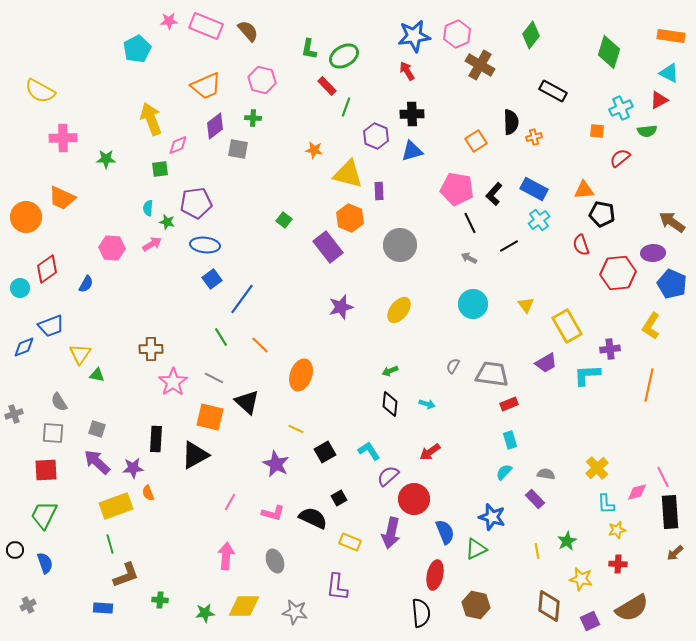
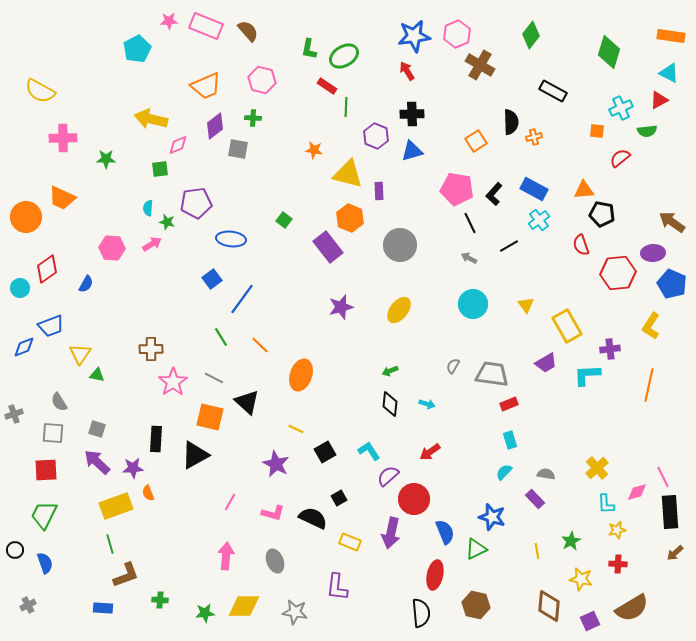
red rectangle at (327, 86): rotated 12 degrees counterclockwise
green line at (346, 107): rotated 18 degrees counterclockwise
yellow arrow at (151, 119): rotated 56 degrees counterclockwise
blue ellipse at (205, 245): moved 26 px right, 6 px up
green star at (567, 541): moved 4 px right
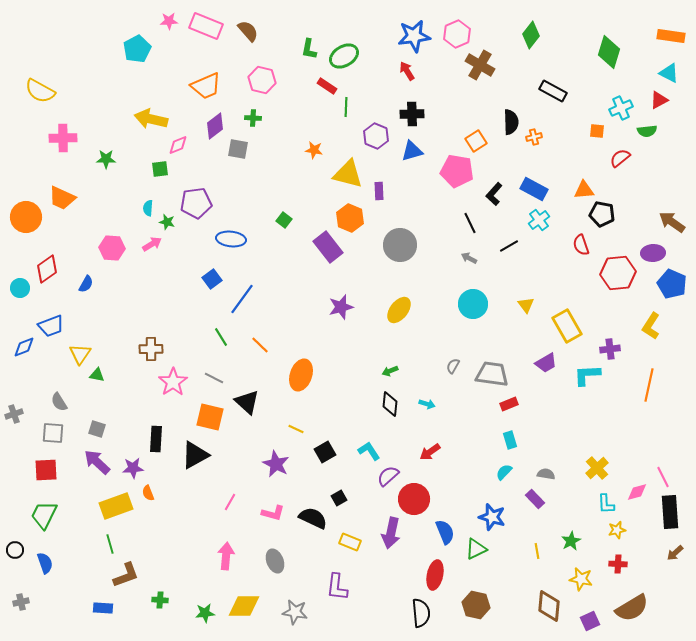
pink pentagon at (457, 189): moved 18 px up
gray cross at (28, 605): moved 7 px left, 3 px up; rotated 14 degrees clockwise
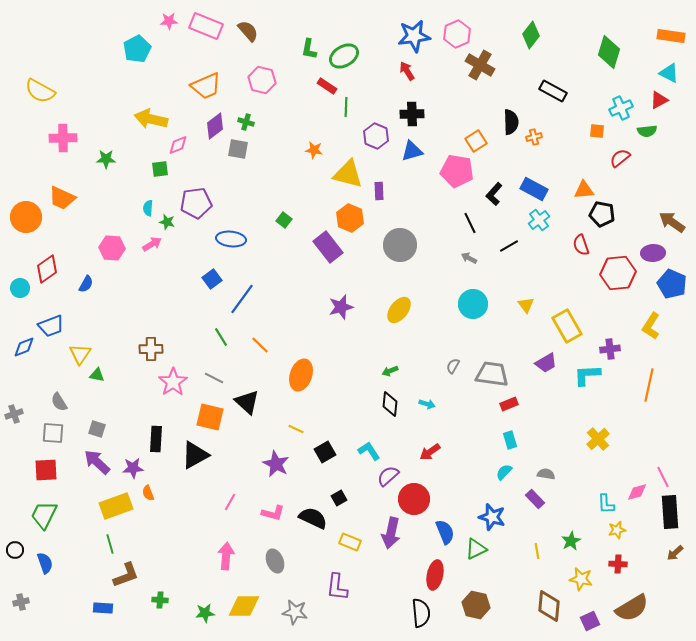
green cross at (253, 118): moved 7 px left, 4 px down; rotated 14 degrees clockwise
yellow cross at (597, 468): moved 1 px right, 29 px up
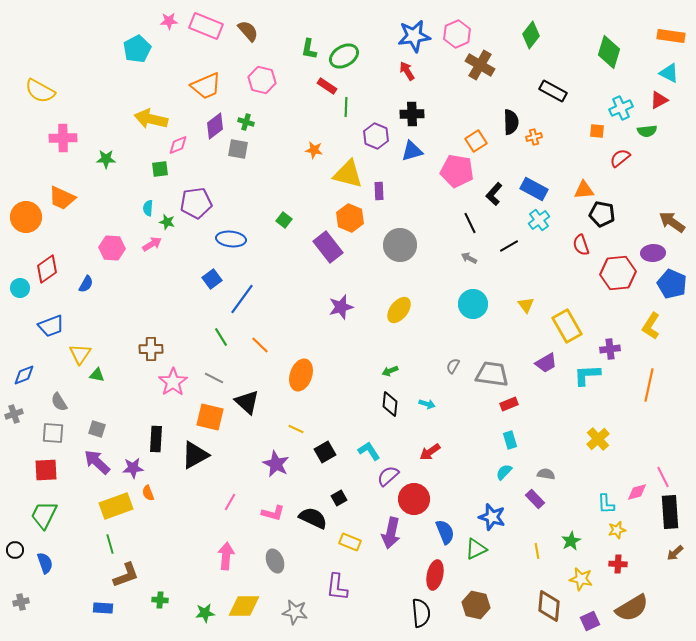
blue diamond at (24, 347): moved 28 px down
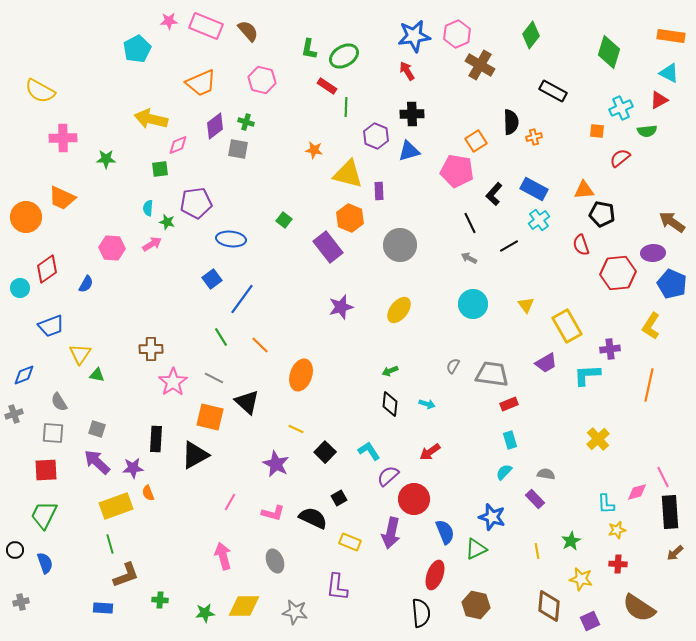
orange trapezoid at (206, 86): moved 5 px left, 3 px up
blue triangle at (412, 151): moved 3 px left
black square at (325, 452): rotated 15 degrees counterclockwise
pink arrow at (226, 556): moved 3 px left; rotated 20 degrees counterclockwise
red ellipse at (435, 575): rotated 8 degrees clockwise
brown semicircle at (632, 608): moved 7 px right; rotated 64 degrees clockwise
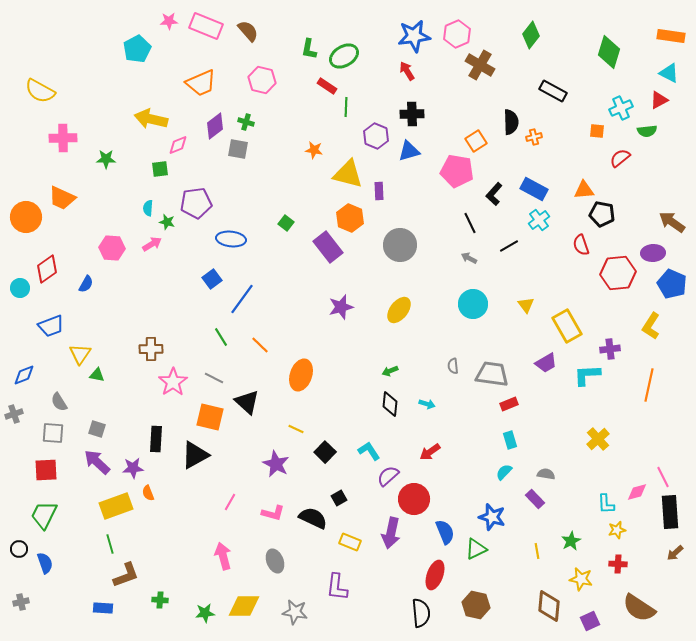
green square at (284, 220): moved 2 px right, 3 px down
gray semicircle at (453, 366): rotated 35 degrees counterclockwise
black circle at (15, 550): moved 4 px right, 1 px up
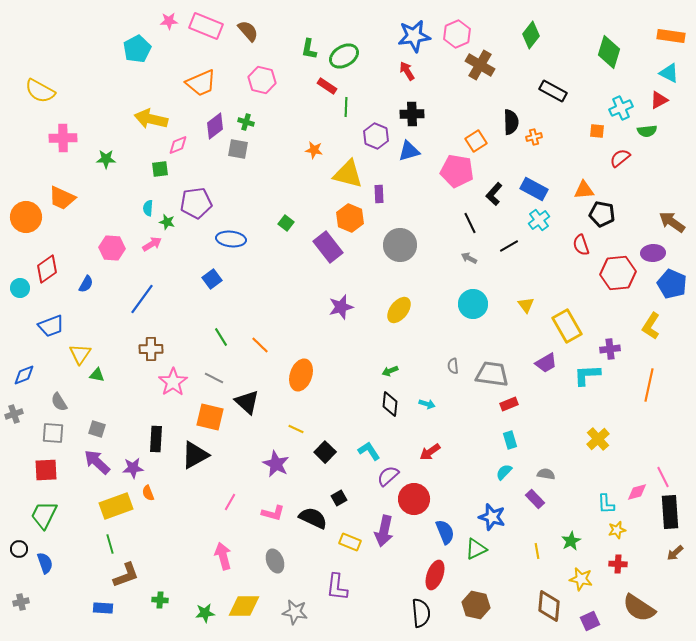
purple rectangle at (379, 191): moved 3 px down
blue line at (242, 299): moved 100 px left
purple arrow at (391, 533): moved 7 px left, 2 px up
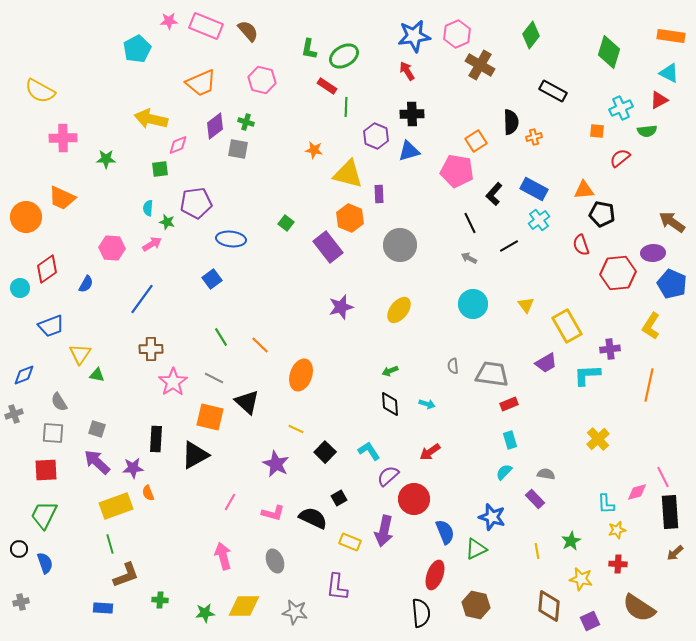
black diamond at (390, 404): rotated 10 degrees counterclockwise
